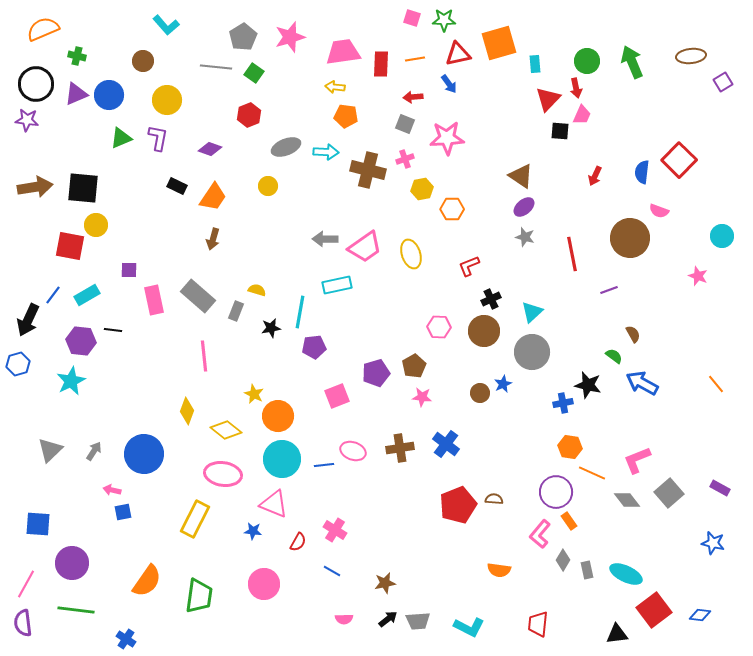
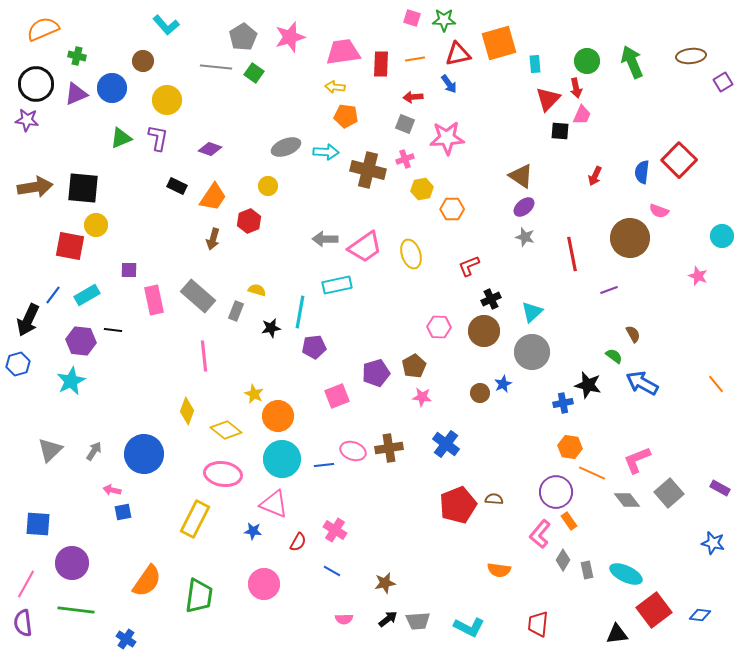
blue circle at (109, 95): moved 3 px right, 7 px up
red hexagon at (249, 115): moved 106 px down
brown cross at (400, 448): moved 11 px left
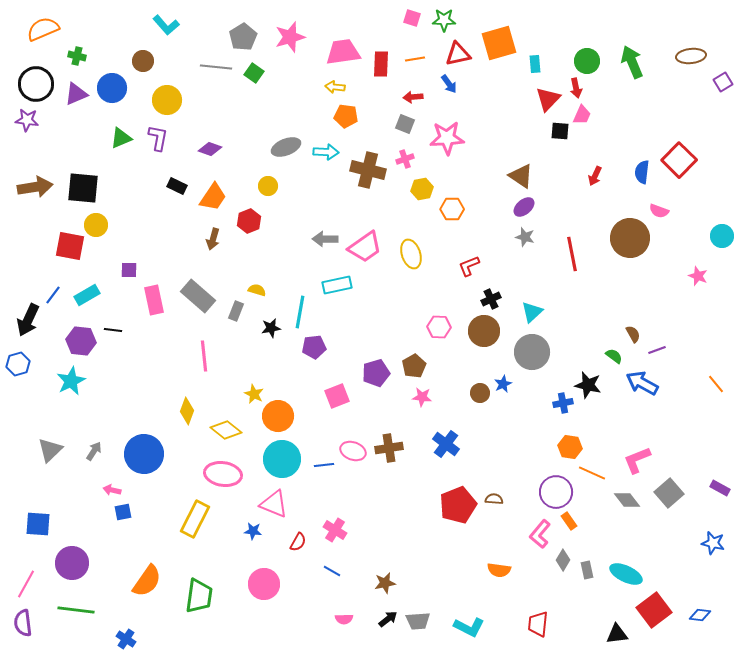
purple line at (609, 290): moved 48 px right, 60 px down
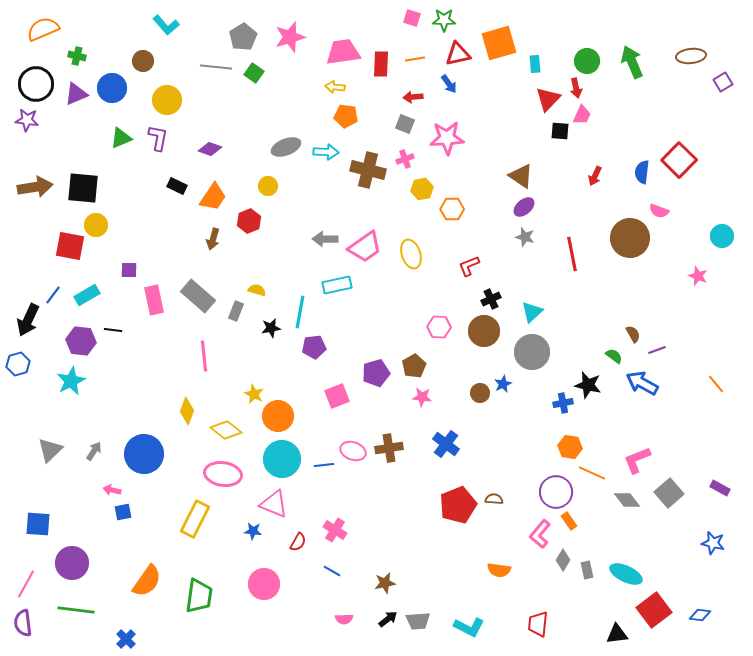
blue cross at (126, 639): rotated 12 degrees clockwise
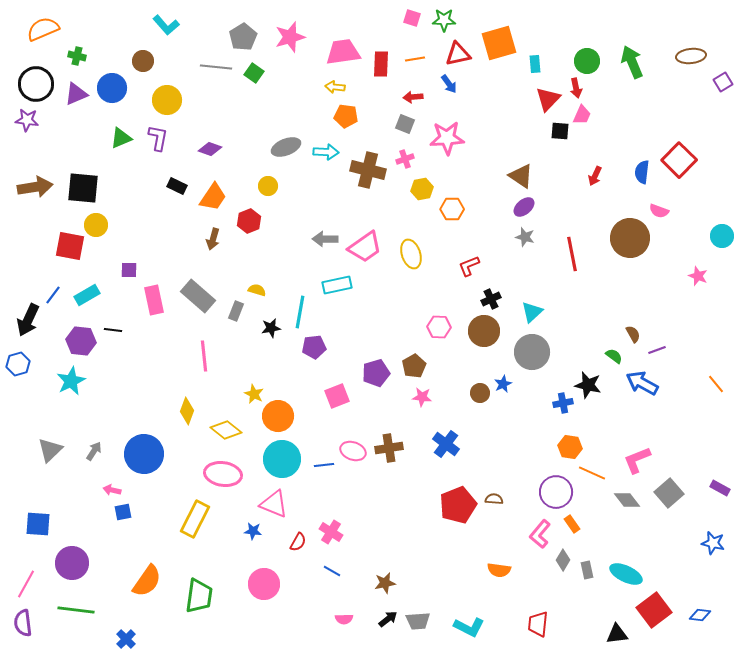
orange rectangle at (569, 521): moved 3 px right, 3 px down
pink cross at (335, 530): moved 4 px left, 2 px down
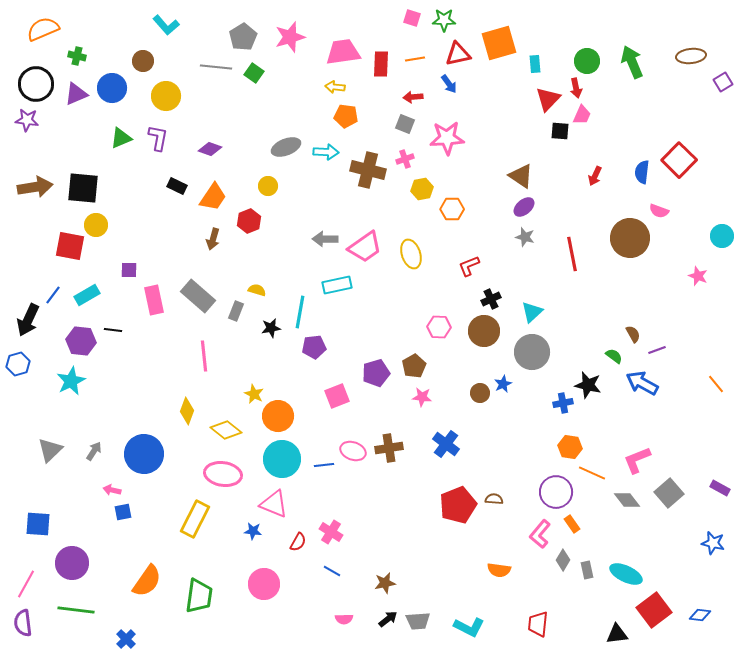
yellow circle at (167, 100): moved 1 px left, 4 px up
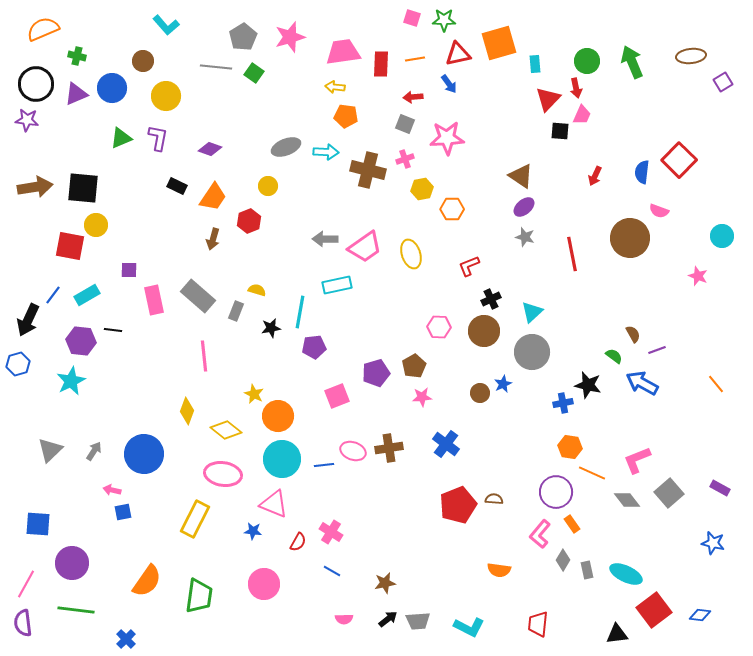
pink star at (422, 397): rotated 12 degrees counterclockwise
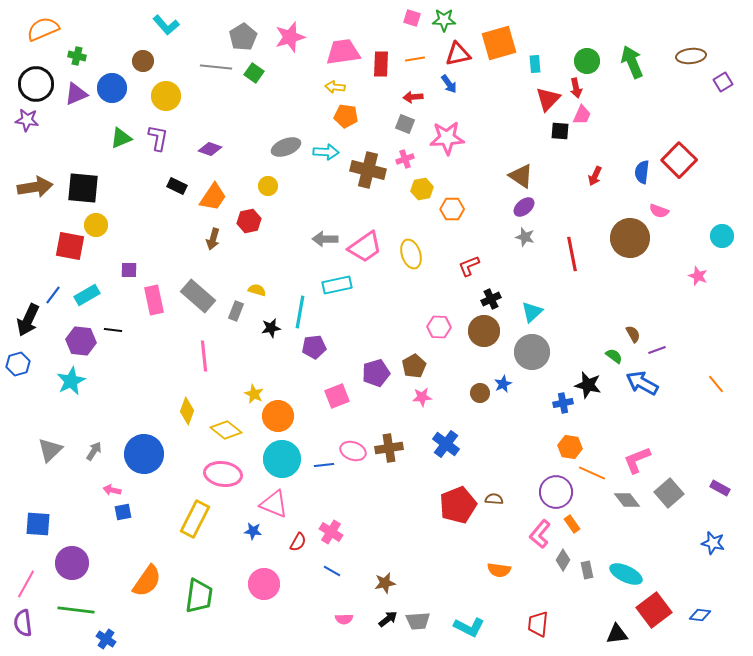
red hexagon at (249, 221): rotated 10 degrees clockwise
blue cross at (126, 639): moved 20 px left; rotated 12 degrees counterclockwise
